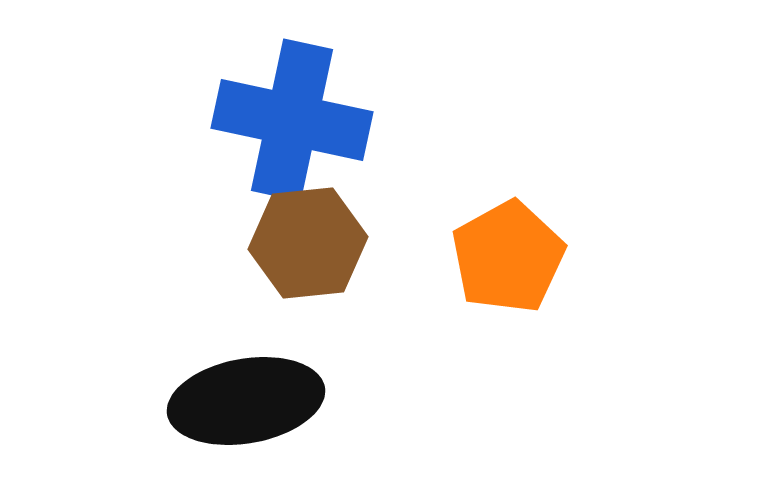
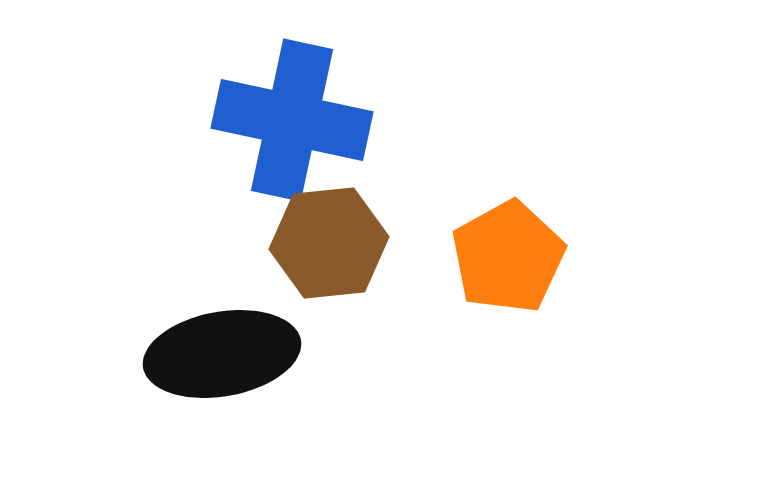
brown hexagon: moved 21 px right
black ellipse: moved 24 px left, 47 px up
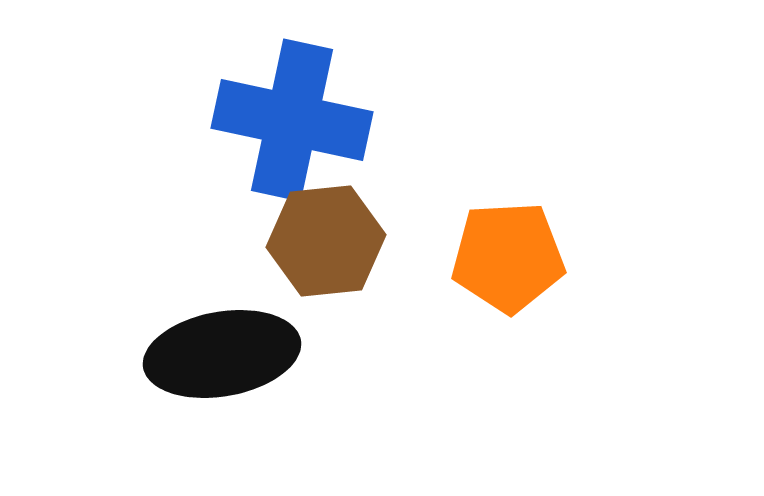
brown hexagon: moved 3 px left, 2 px up
orange pentagon: rotated 26 degrees clockwise
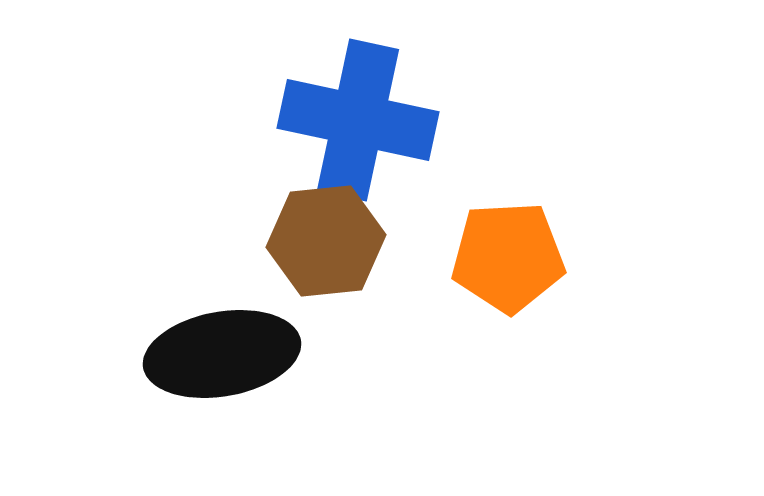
blue cross: moved 66 px right
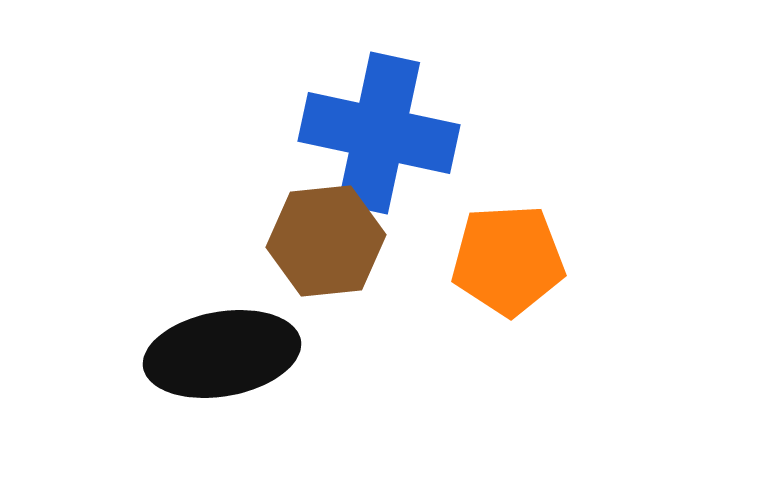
blue cross: moved 21 px right, 13 px down
orange pentagon: moved 3 px down
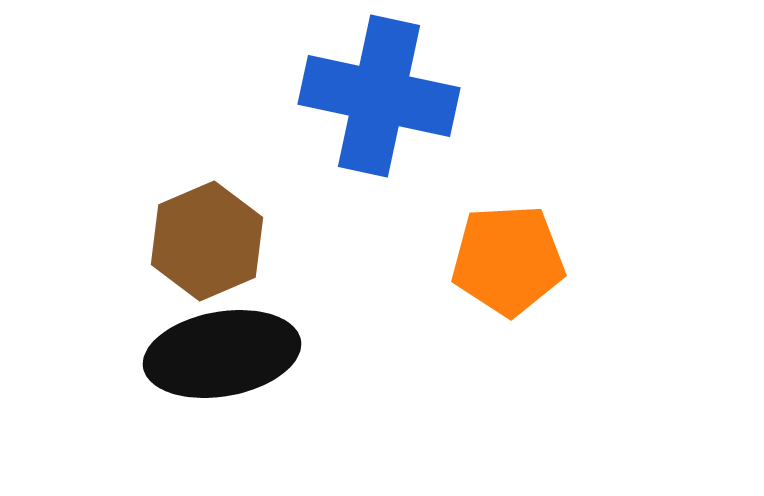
blue cross: moved 37 px up
brown hexagon: moved 119 px left; rotated 17 degrees counterclockwise
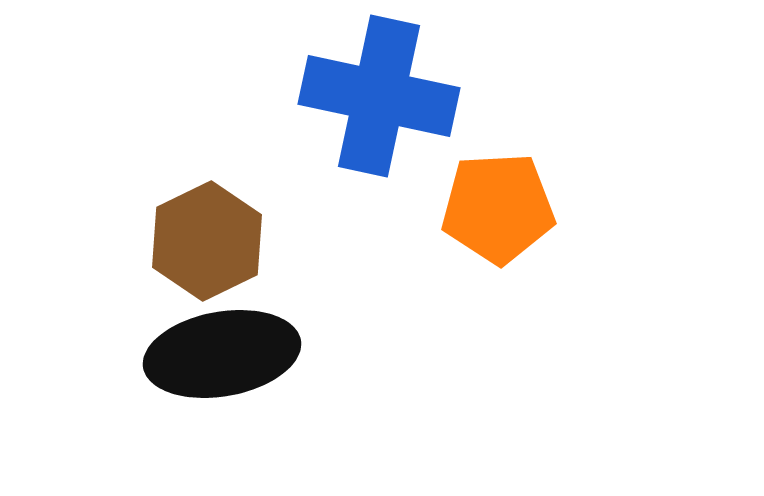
brown hexagon: rotated 3 degrees counterclockwise
orange pentagon: moved 10 px left, 52 px up
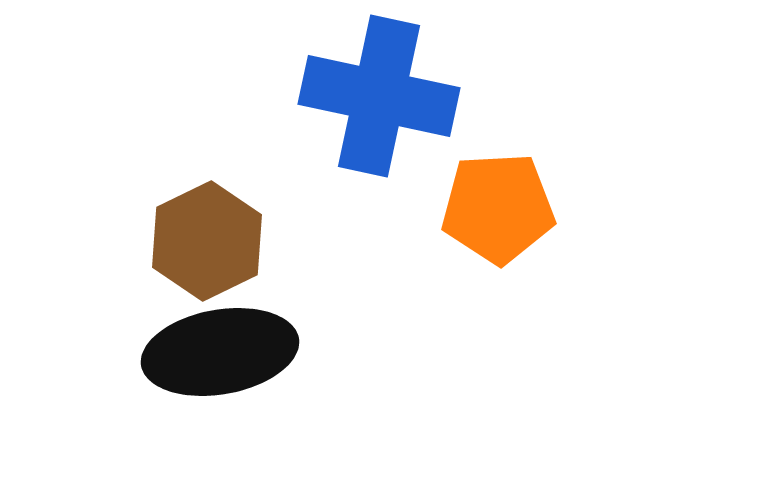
black ellipse: moved 2 px left, 2 px up
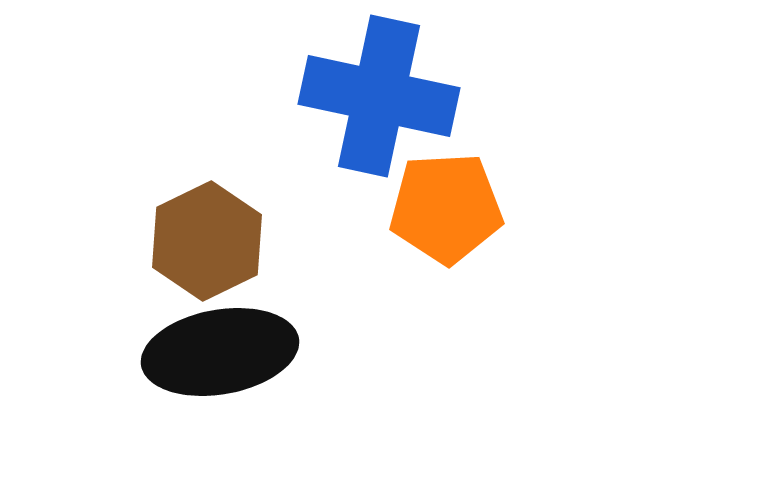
orange pentagon: moved 52 px left
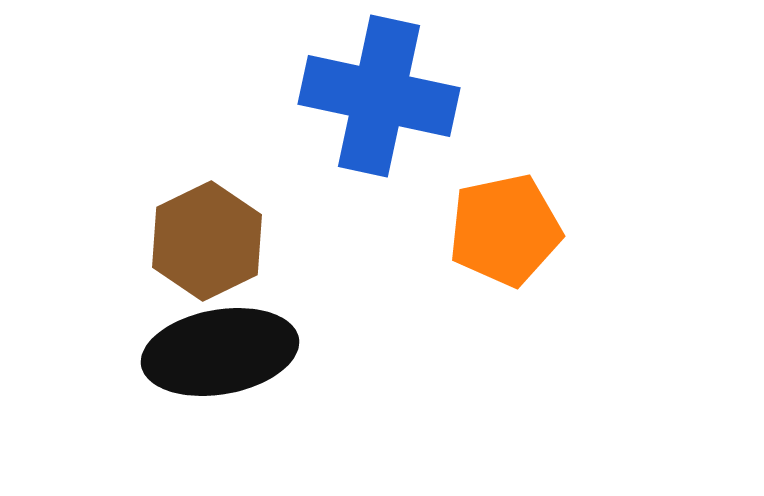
orange pentagon: moved 59 px right, 22 px down; rotated 9 degrees counterclockwise
